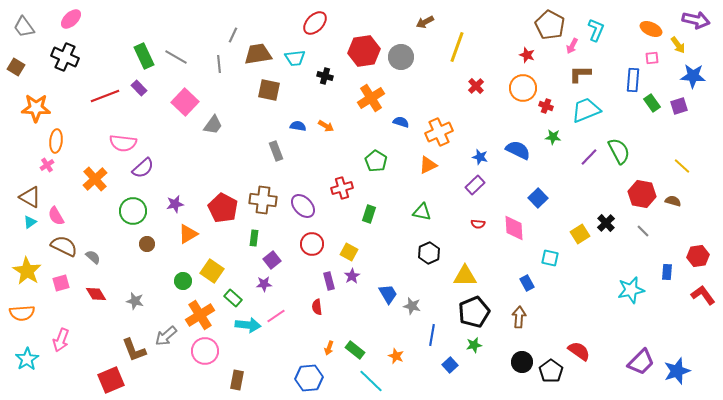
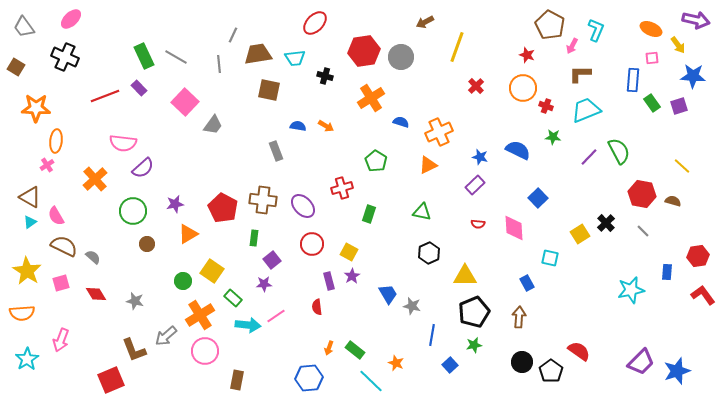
orange star at (396, 356): moved 7 px down
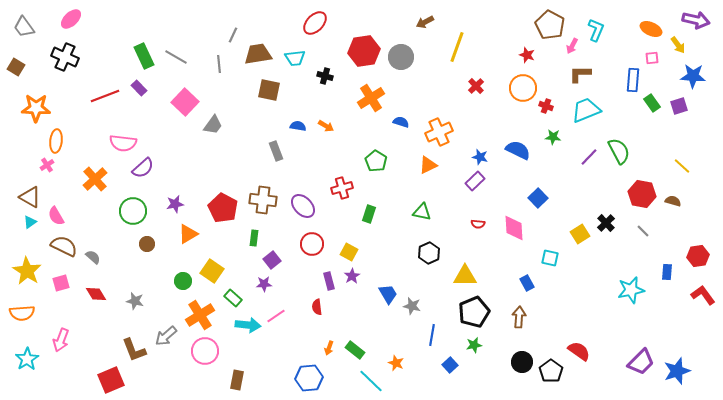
purple rectangle at (475, 185): moved 4 px up
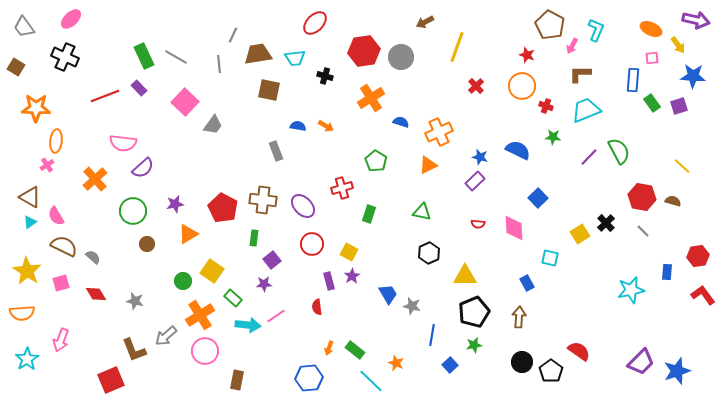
orange circle at (523, 88): moved 1 px left, 2 px up
red hexagon at (642, 194): moved 3 px down
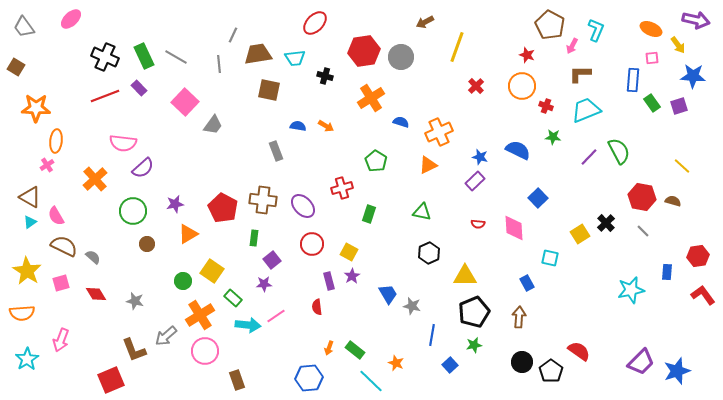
black cross at (65, 57): moved 40 px right
brown rectangle at (237, 380): rotated 30 degrees counterclockwise
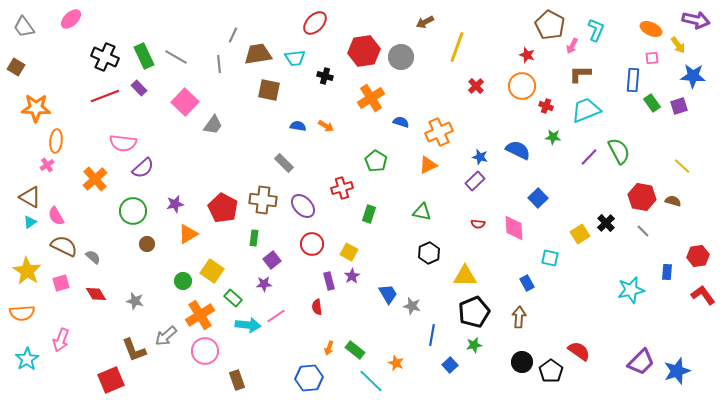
gray rectangle at (276, 151): moved 8 px right, 12 px down; rotated 24 degrees counterclockwise
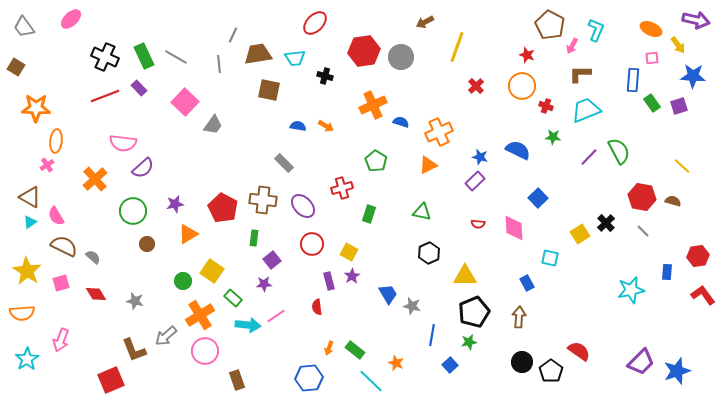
orange cross at (371, 98): moved 2 px right, 7 px down; rotated 8 degrees clockwise
green star at (474, 345): moved 5 px left, 3 px up
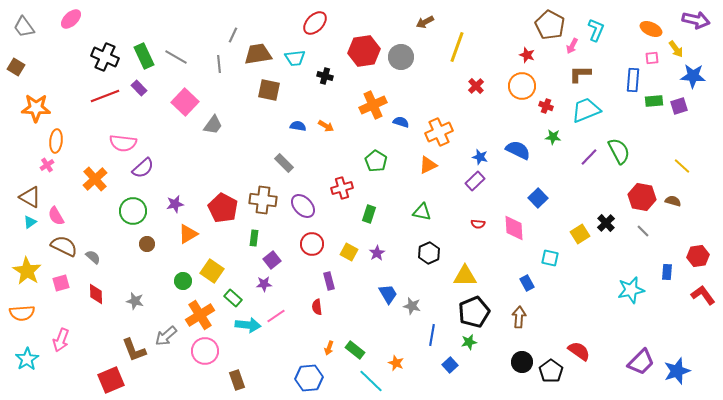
yellow arrow at (678, 45): moved 2 px left, 4 px down
green rectangle at (652, 103): moved 2 px right, 2 px up; rotated 60 degrees counterclockwise
purple star at (352, 276): moved 25 px right, 23 px up
red diamond at (96, 294): rotated 30 degrees clockwise
